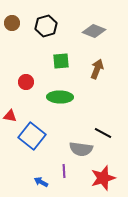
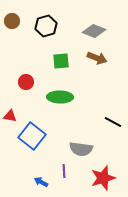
brown circle: moved 2 px up
brown arrow: moved 11 px up; rotated 90 degrees clockwise
black line: moved 10 px right, 11 px up
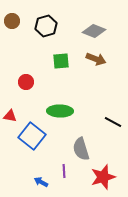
brown arrow: moved 1 px left, 1 px down
green ellipse: moved 14 px down
gray semicircle: rotated 65 degrees clockwise
red star: moved 1 px up
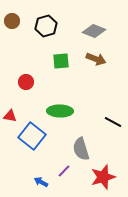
purple line: rotated 48 degrees clockwise
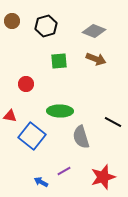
green square: moved 2 px left
red circle: moved 2 px down
gray semicircle: moved 12 px up
purple line: rotated 16 degrees clockwise
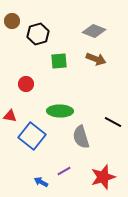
black hexagon: moved 8 px left, 8 px down
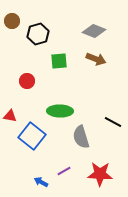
red circle: moved 1 px right, 3 px up
red star: moved 3 px left, 3 px up; rotated 20 degrees clockwise
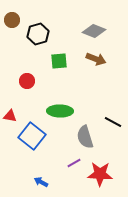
brown circle: moved 1 px up
gray semicircle: moved 4 px right
purple line: moved 10 px right, 8 px up
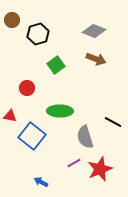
green square: moved 3 px left, 4 px down; rotated 30 degrees counterclockwise
red circle: moved 7 px down
red star: moved 5 px up; rotated 25 degrees counterclockwise
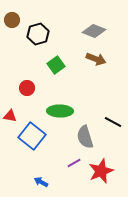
red star: moved 1 px right, 2 px down
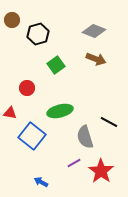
green ellipse: rotated 15 degrees counterclockwise
red triangle: moved 3 px up
black line: moved 4 px left
red star: rotated 15 degrees counterclockwise
